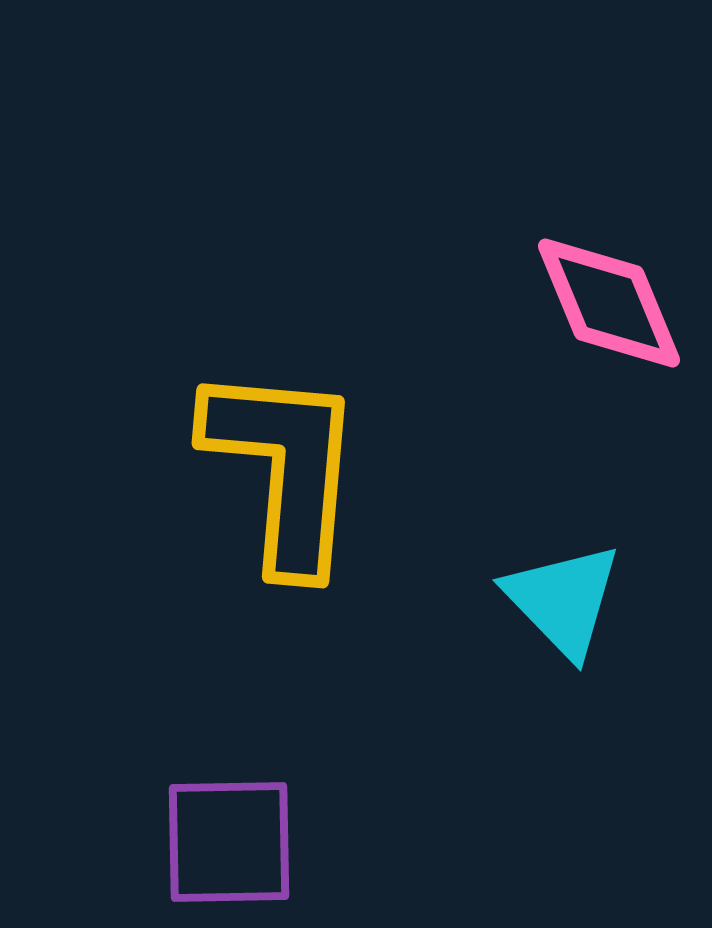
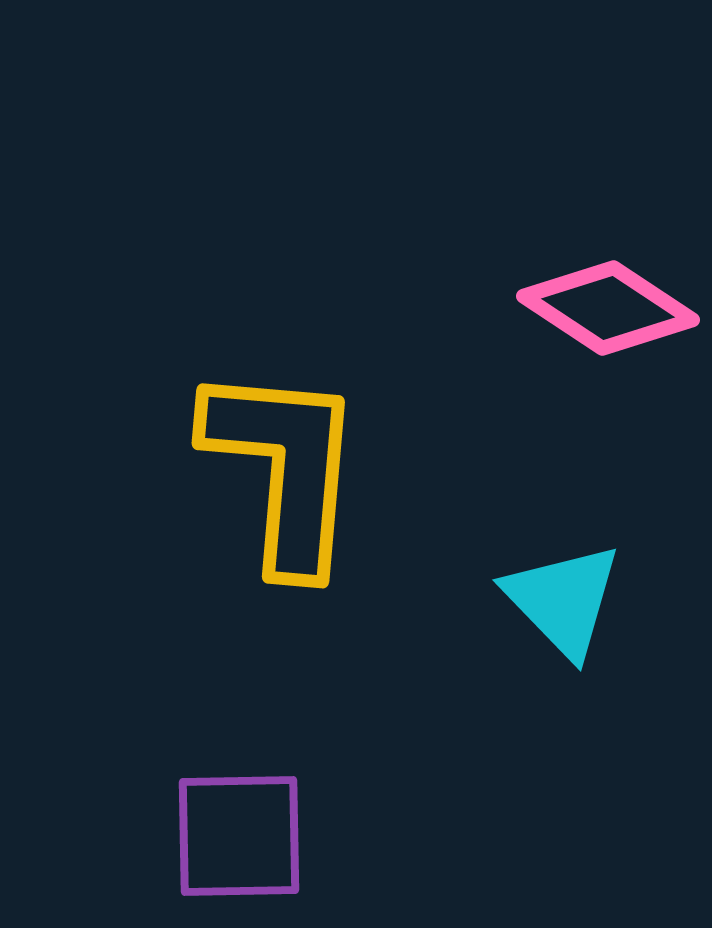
pink diamond: moved 1 px left, 5 px down; rotated 34 degrees counterclockwise
purple square: moved 10 px right, 6 px up
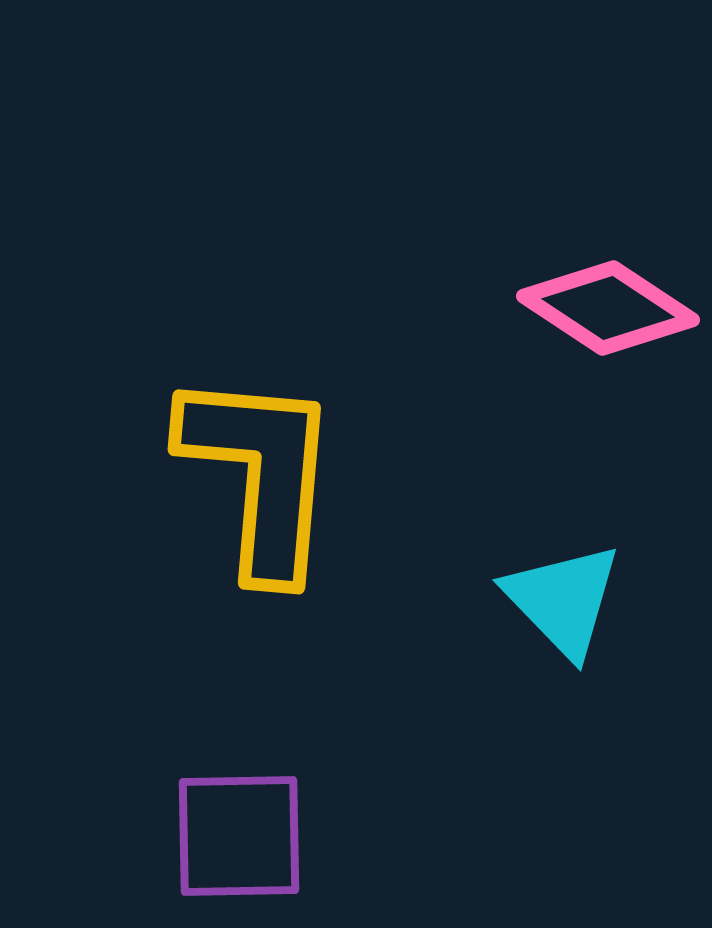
yellow L-shape: moved 24 px left, 6 px down
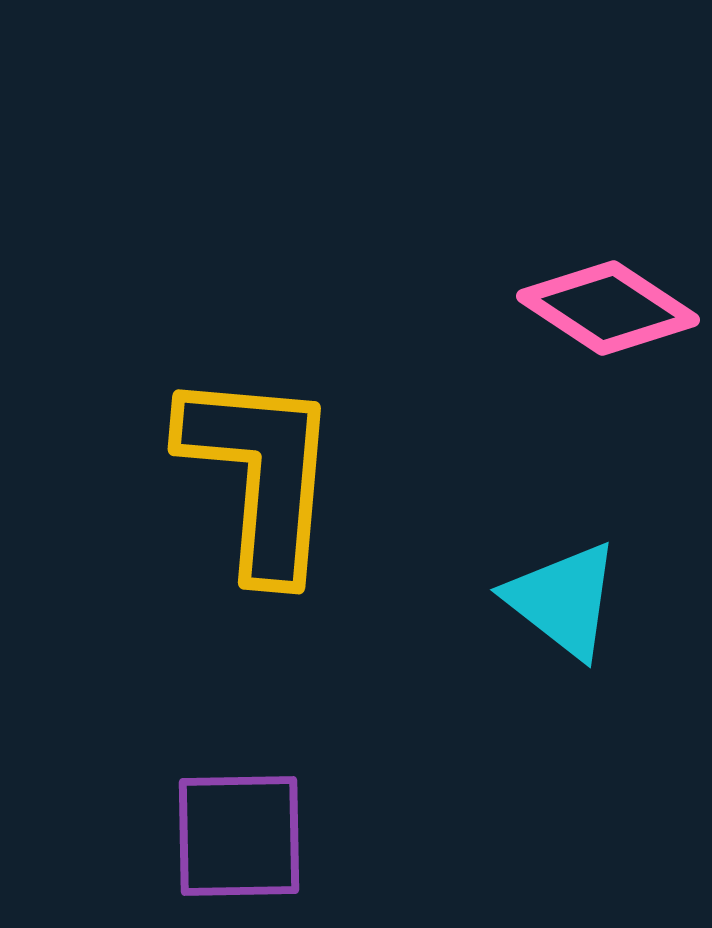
cyan triangle: rotated 8 degrees counterclockwise
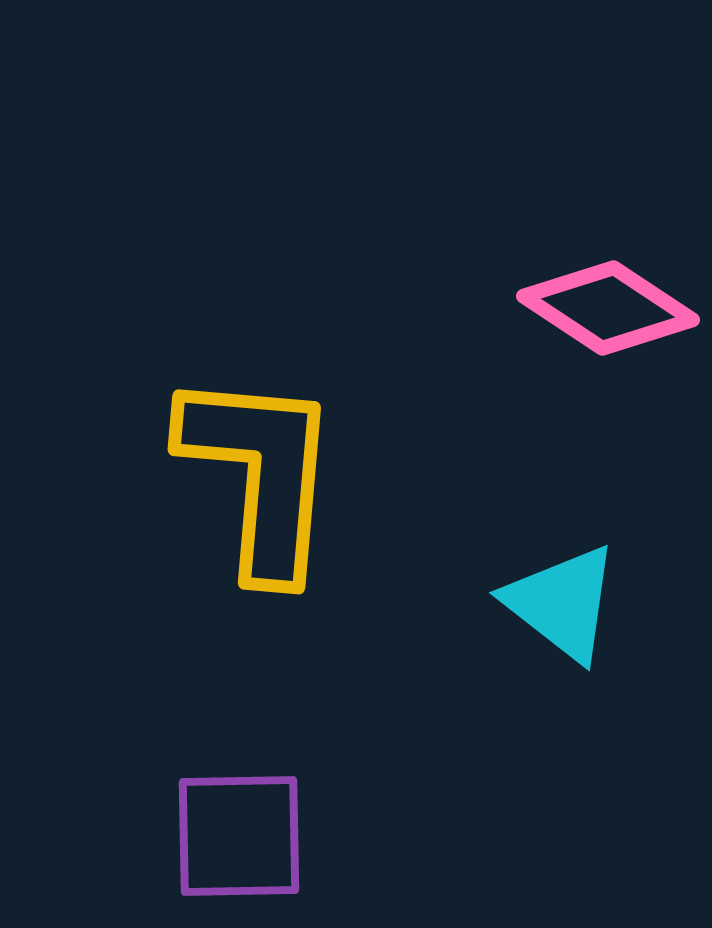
cyan triangle: moved 1 px left, 3 px down
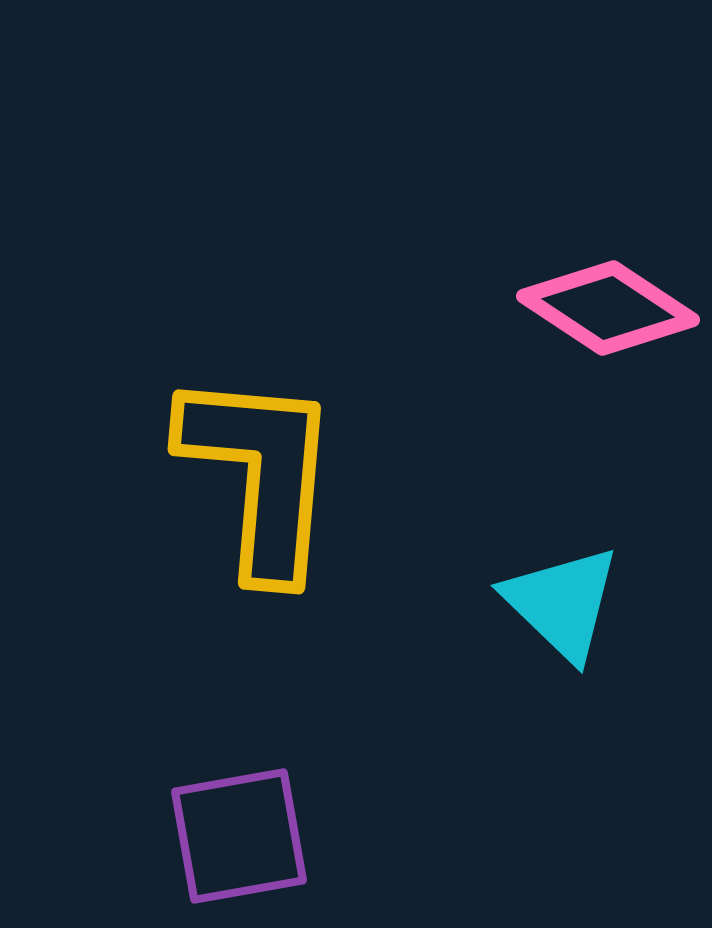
cyan triangle: rotated 6 degrees clockwise
purple square: rotated 9 degrees counterclockwise
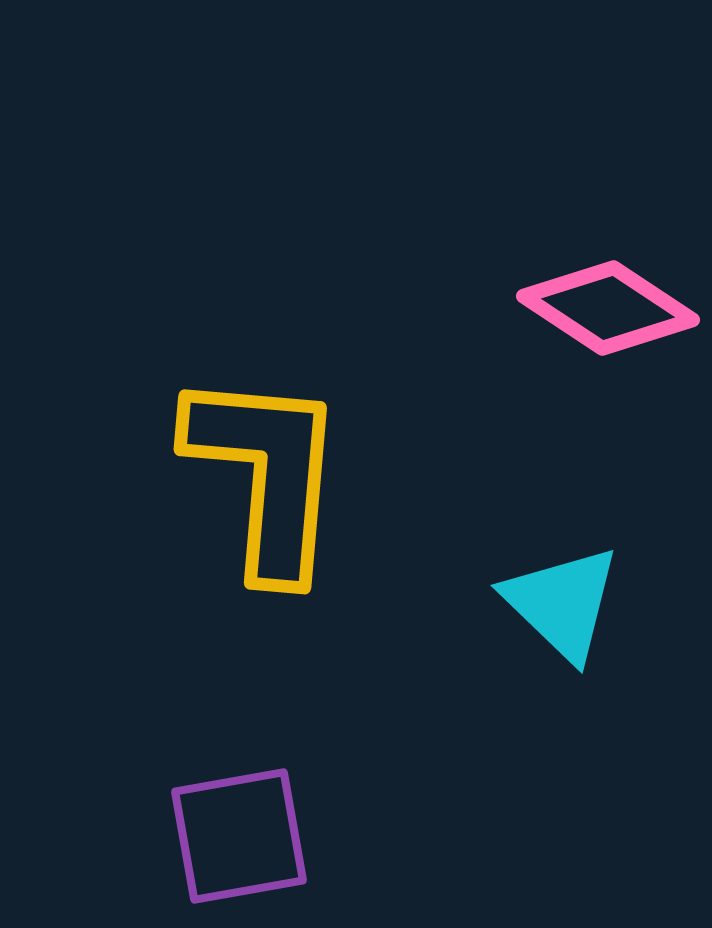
yellow L-shape: moved 6 px right
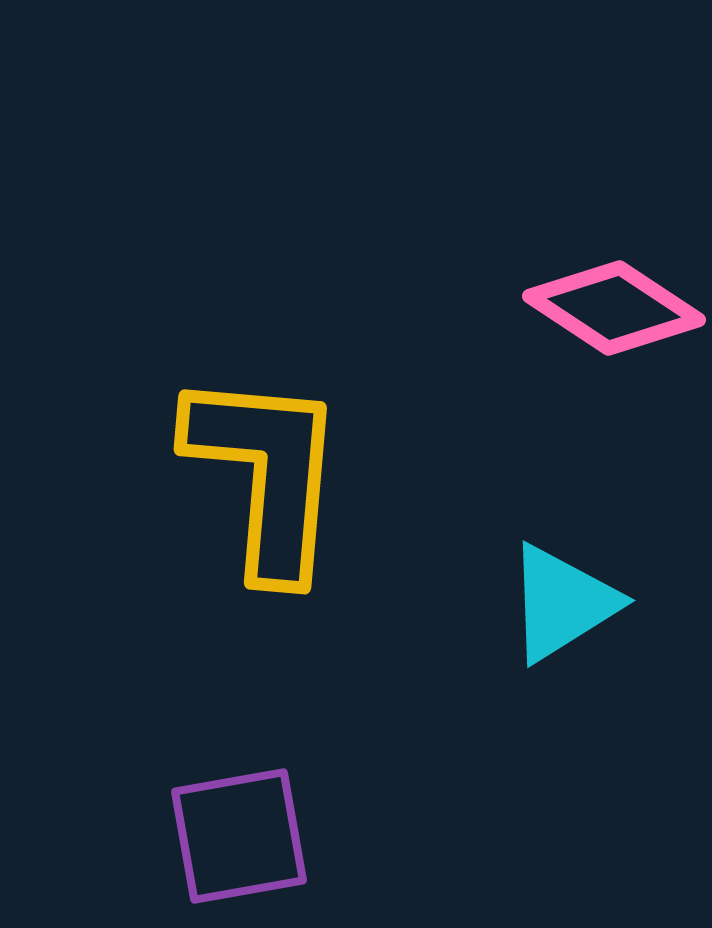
pink diamond: moved 6 px right
cyan triangle: rotated 44 degrees clockwise
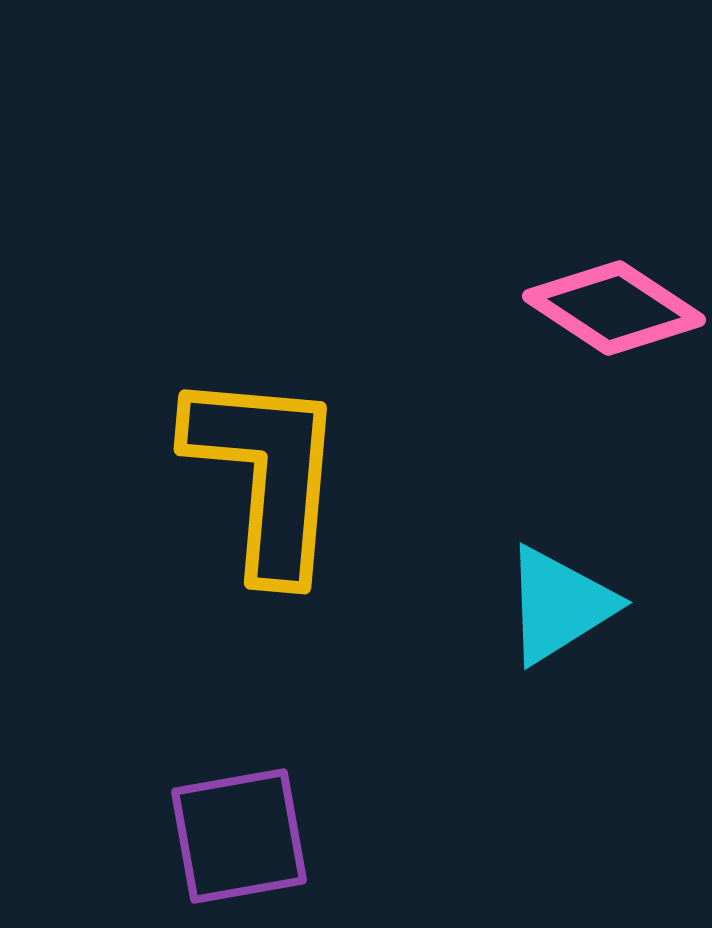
cyan triangle: moved 3 px left, 2 px down
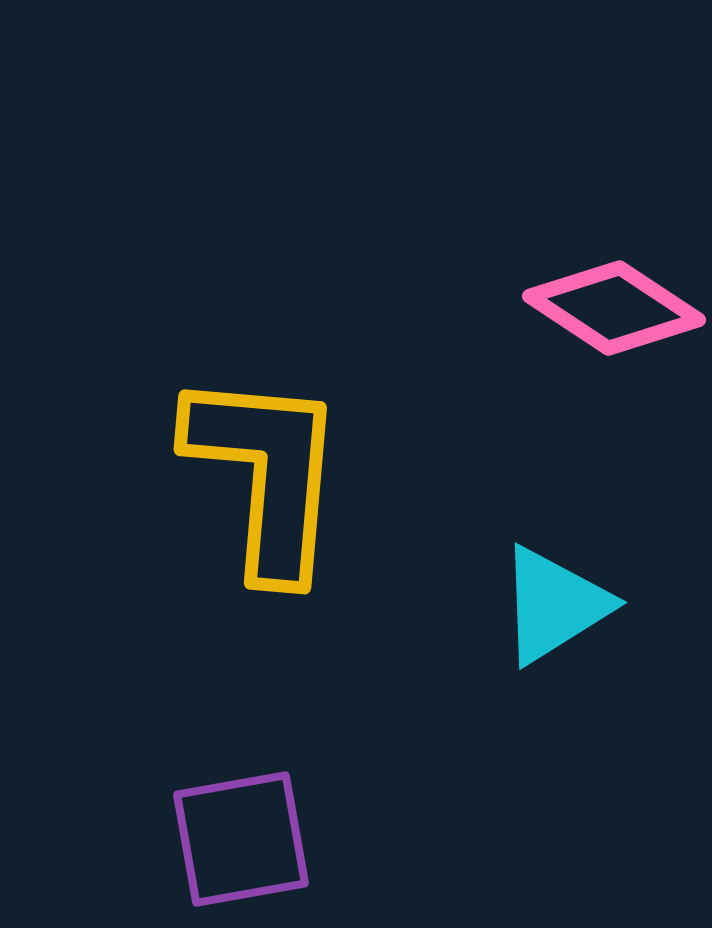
cyan triangle: moved 5 px left
purple square: moved 2 px right, 3 px down
